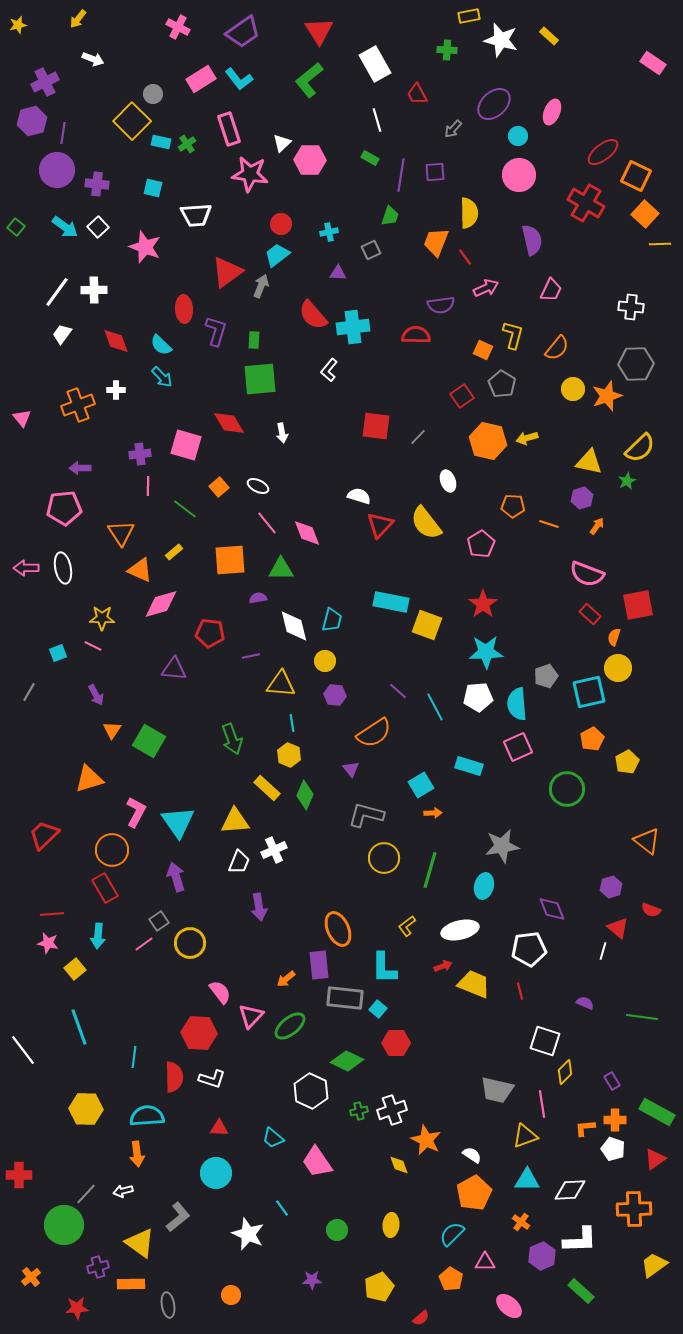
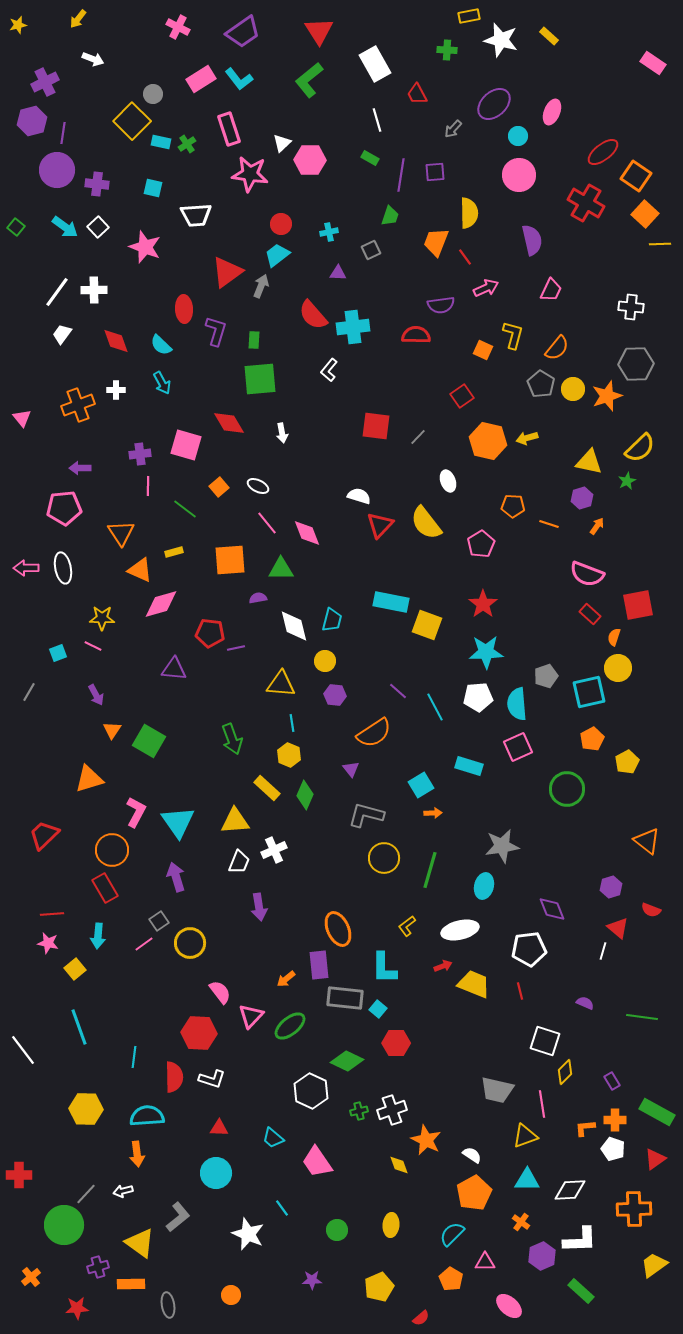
orange square at (636, 176): rotated 8 degrees clockwise
cyan arrow at (162, 377): moved 6 px down; rotated 15 degrees clockwise
gray pentagon at (502, 384): moved 39 px right
yellow rectangle at (174, 552): rotated 24 degrees clockwise
purple line at (251, 656): moved 15 px left, 8 px up
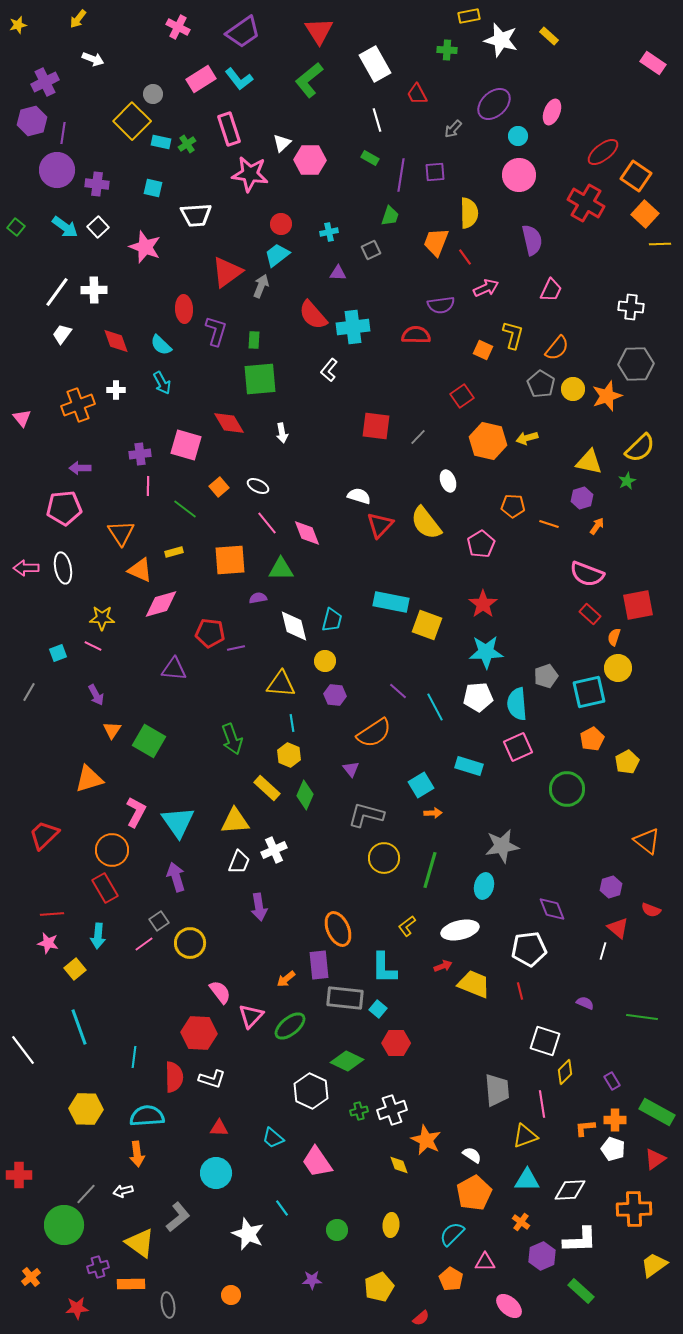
gray trapezoid at (497, 1090): rotated 108 degrees counterclockwise
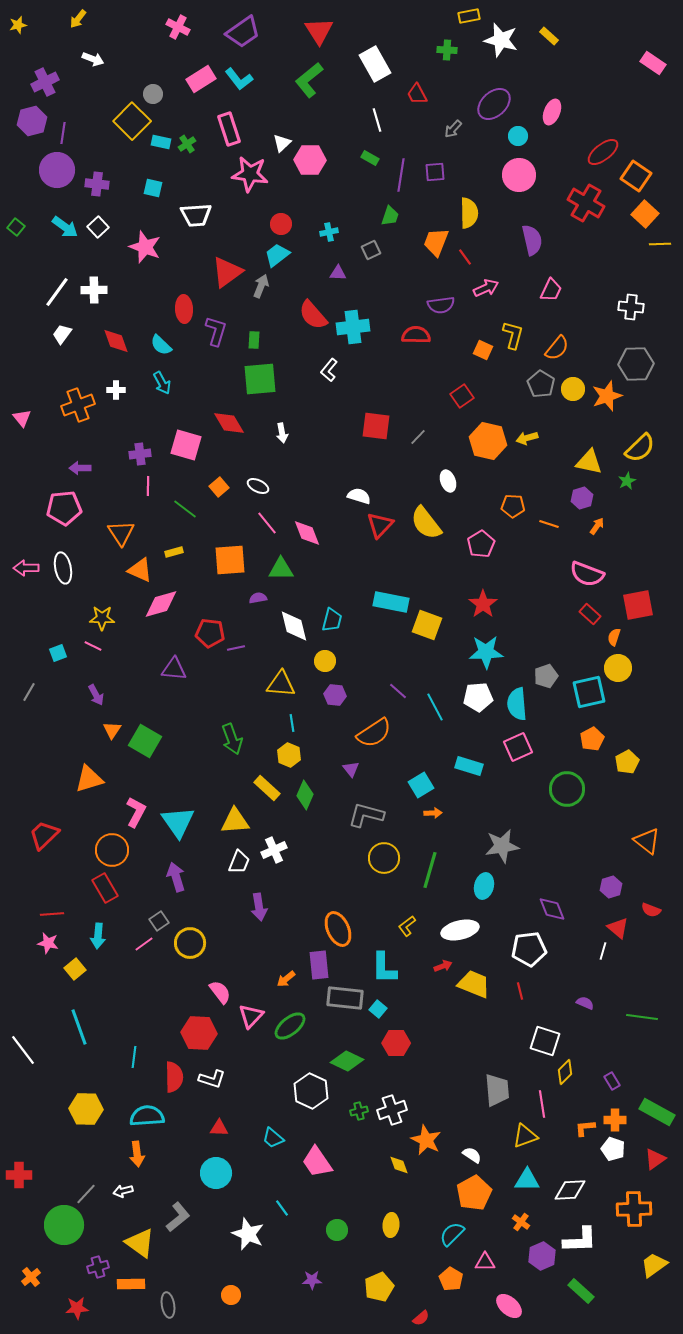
green square at (149, 741): moved 4 px left
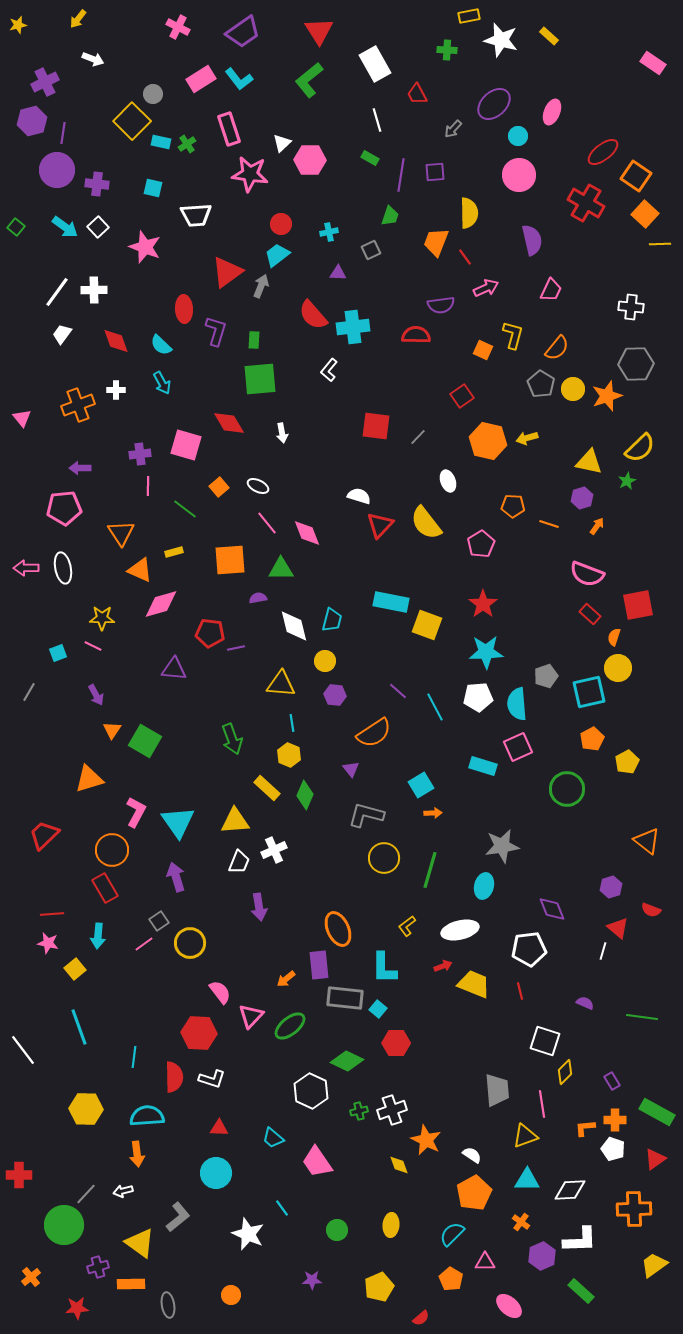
cyan rectangle at (469, 766): moved 14 px right
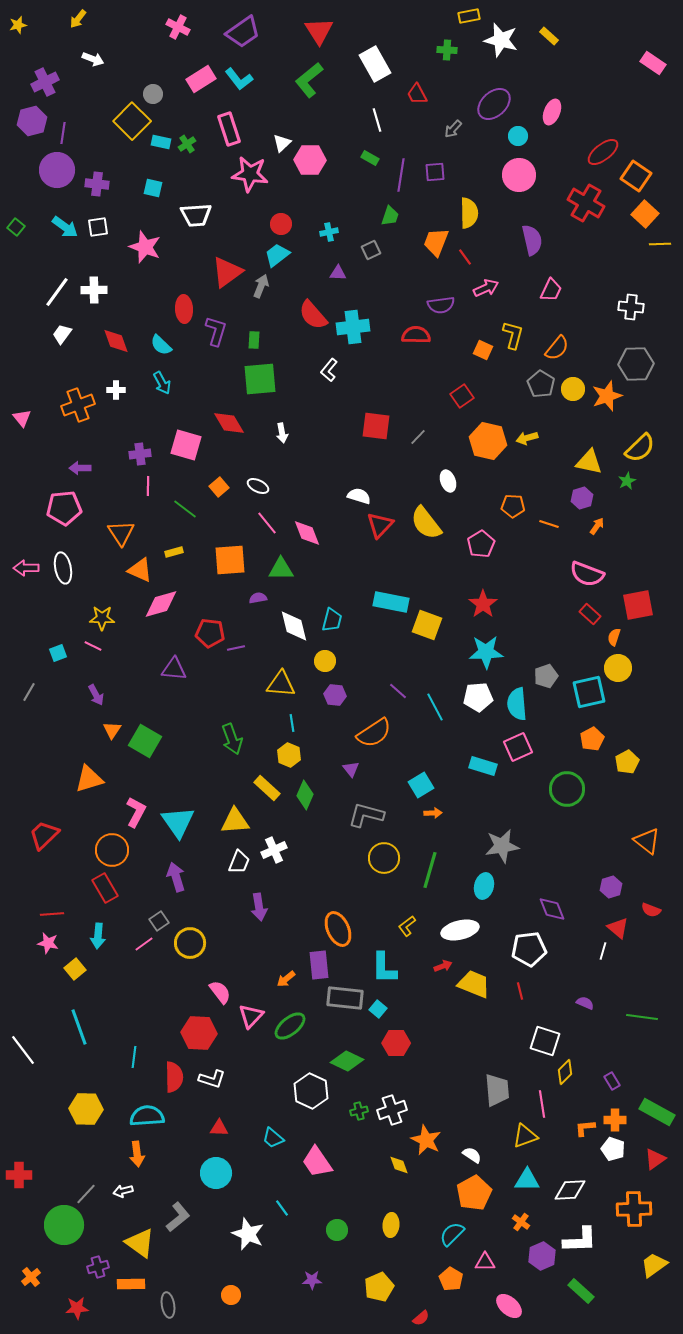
white square at (98, 227): rotated 35 degrees clockwise
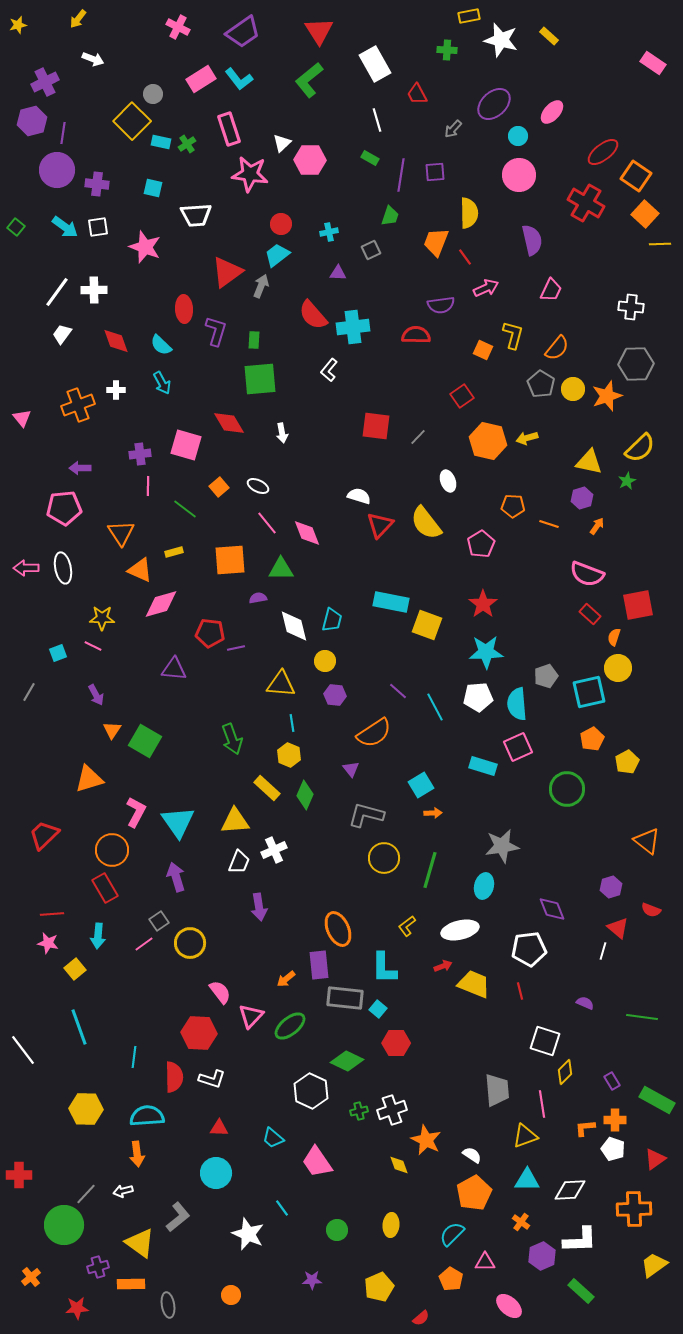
pink ellipse at (552, 112): rotated 20 degrees clockwise
green rectangle at (657, 1112): moved 12 px up
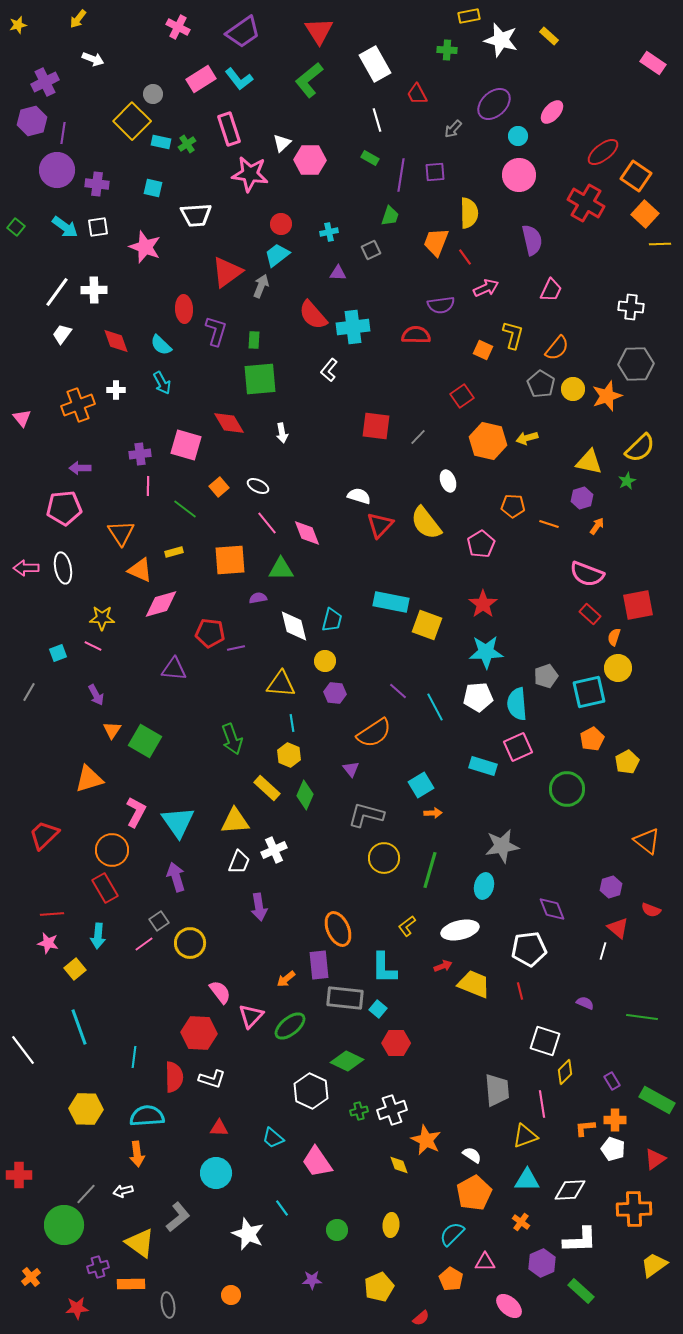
purple hexagon at (335, 695): moved 2 px up
purple hexagon at (542, 1256): moved 7 px down
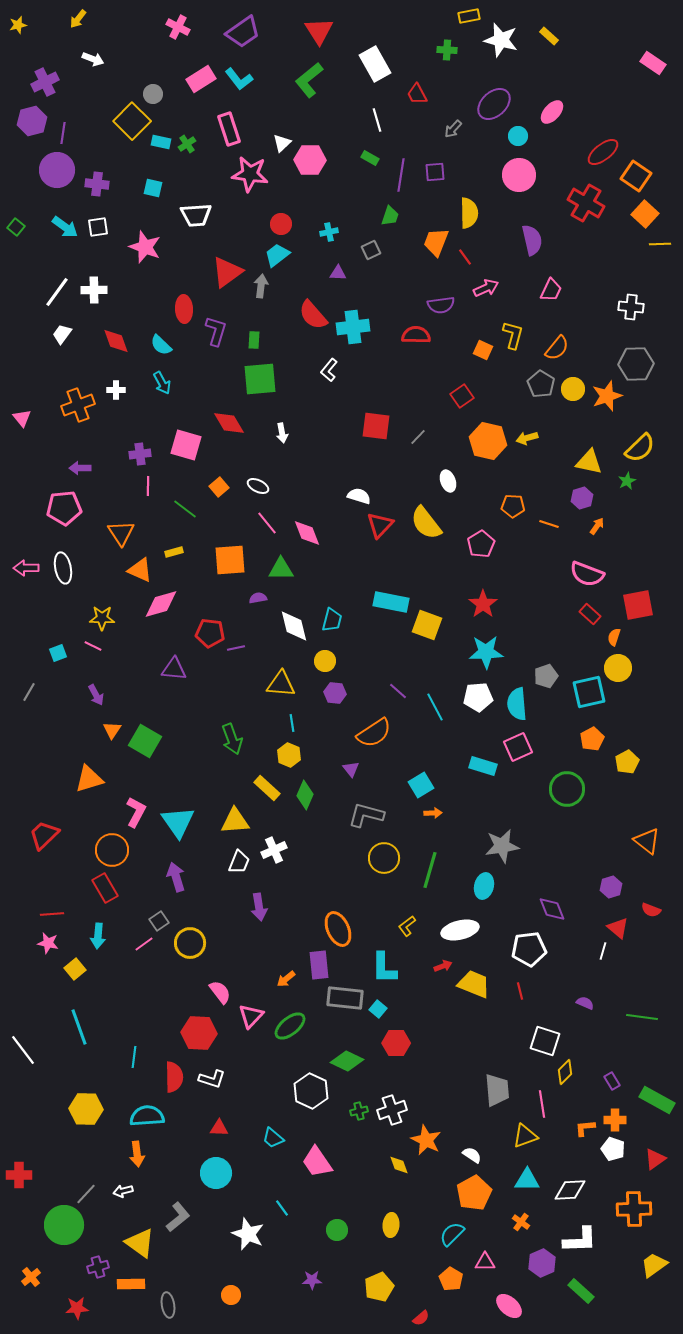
gray arrow at (261, 286): rotated 15 degrees counterclockwise
